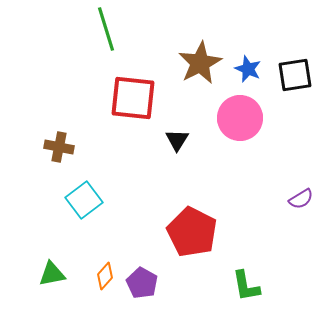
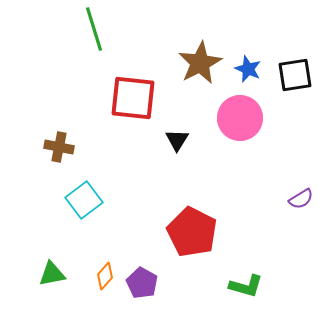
green line: moved 12 px left
green L-shape: rotated 64 degrees counterclockwise
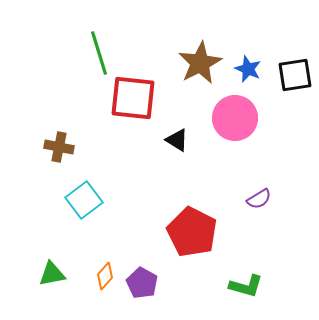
green line: moved 5 px right, 24 px down
pink circle: moved 5 px left
black triangle: rotated 30 degrees counterclockwise
purple semicircle: moved 42 px left
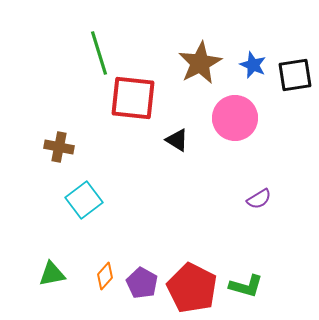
blue star: moved 5 px right, 4 px up
red pentagon: moved 56 px down
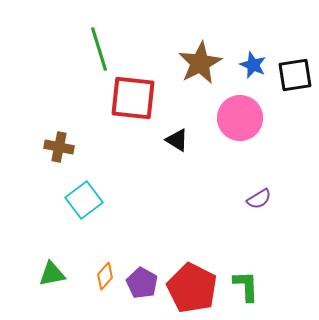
green line: moved 4 px up
pink circle: moved 5 px right
green L-shape: rotated 108 degrees counterclockwise
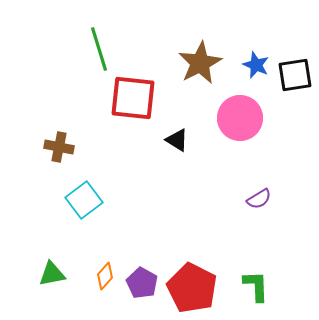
blue star: moved 3 px right
green L-shape: moved 10 px right
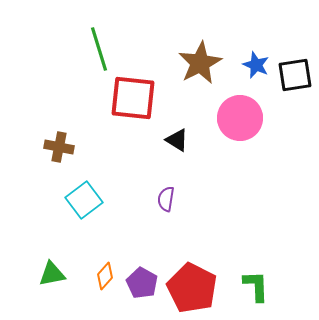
purple semicircle: moved 93 px left; rotated 130 degrees clockwise
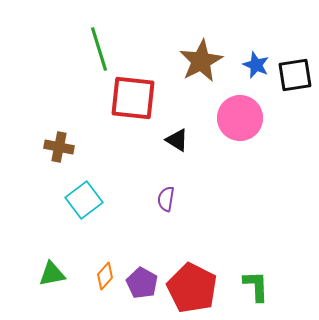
brown star: moved 1 px right, 2 px up
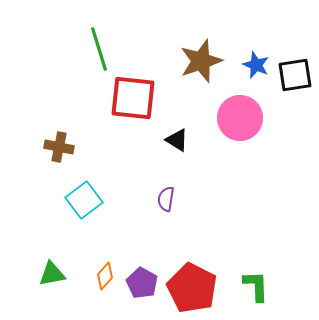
brown star: rotated 9 degrees clockwise
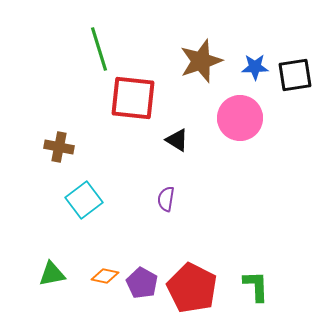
blue star: moved 1 px left, 2 px down; rotated 24 degrees counterclockwise
orange diamond: rotated 60 degrees clockwise
